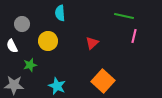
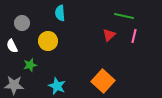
gray circle: moved 1 px up
red triangle: moved 17 px right, 8 px up
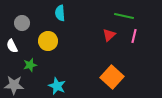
orange square: moved 9 px right, 4 px up
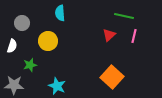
white semicircle: rotated 136 degrees counterclockwise
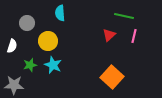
gray circle: moved 5 px right
cyan star: moved 4 px left, 21 px up
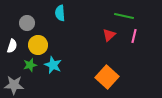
yellow circle: moved 10 px left, 4 px down
orange square: moved 5 px left
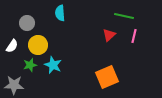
white semicircle: rotated 16 degrees clockwise
orange square: rotated 25 degrees clockwise
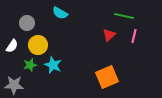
cyan semicircle: rotated 56 degrees counterclockwise
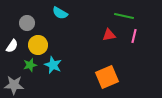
red triangle: rotated 32 degrees clockwise
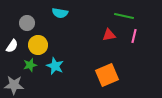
cyan semicircle: rotated 21 degrees counterclockwise
cyan star: moved 2 px right, 1 px down
orange square: moved 2 px up
